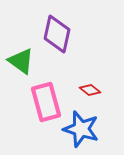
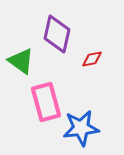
red diamond: moved 2 px right, 31 px up; rotated 50 degrees counterclockwise
blue star: moved 1 px up; rotated 24 degrees counterclockwise
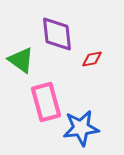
purple diamond: rotated 18 degrees counterclockwise
green triangle: moved 1 px up
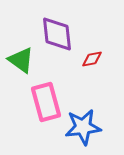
blue star: moved 2 px right, 1 px up
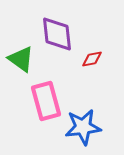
green triangle: moved 1 px up
pink rectangle: moved 1 px up
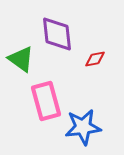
red diamond: moved 3 px right
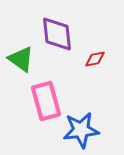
blue star: moved 2 px left, 3 px down
